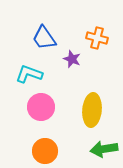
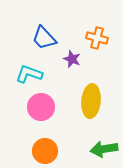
blue trapezoid: rotated 8 degrees counterclockwise
yellow ellipse: moved 1 px left, 9 px up
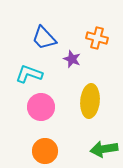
yellow ellipse: moved 1 px left
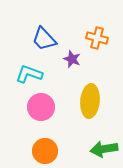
blue trapezoid: moved 1 px down
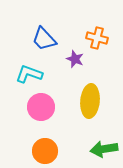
purple star: moved 3 px right
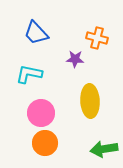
blue trapezoid: moved 8 px left, 6 px up
purple star: rotated 18 degrees counterclockwise
cyan L-shape: rotated 8 degrees counterclockwise
yellow ellipse: rotated 8 degrees counterclockwise
pink circle: moved 6 px down
orange circle: moved 8 px up
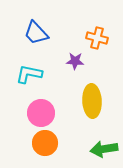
purple star: moved 2 px down
yellow ellipse: moved 2 px right
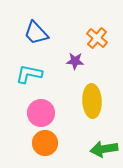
orange cross: rotated 25 degrees clockwise
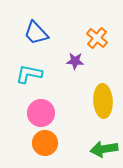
yellow ellipse: moved 11 px right
